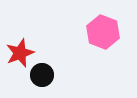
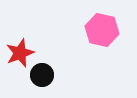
pink hexagon: moved 1 px left, 2 px up; rotated 8 degrees counterclockwise
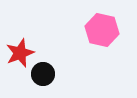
black circle: moved 1 px right, 1 px up
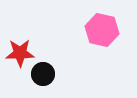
red star: rotated 20 degrees clockwise
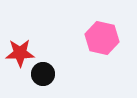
pink hexagon: moved 8 px down
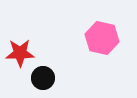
black circle: moved 4 px down
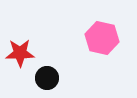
black circle: moved 4 px right
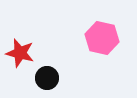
red star: rotated 16 degrees clockwise
